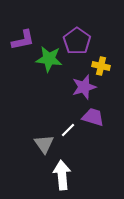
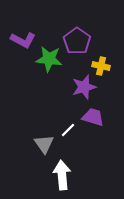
purple L-shape: rotated 40 degrees clockwise
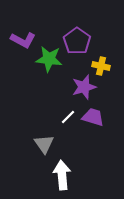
white line: moved 13 px up
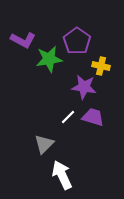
green star: rotated 16 degrees counterclockwise
purple star: rotated 25 degrees clockwise
gray triangle: rotated 20 degrees clockwise
white arrow: rotated 20 degrees counterclockwise
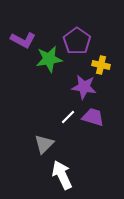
yellow cross: moved 1 px up
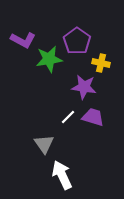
yellow cross: moved 2 px up
gray triangle: rotated 20 degrees counterclockwise
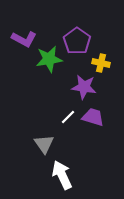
purple L-shape: moved 1 px right, 1 px up
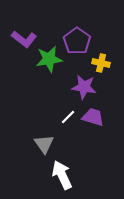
purple L-shape: rotated 10 degrees clockwise
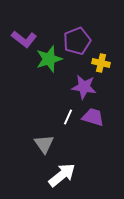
purple pentagon: rotated 16 degrees clockwise
green star: rotated 8 degrees counterclockwise
white line: rotated 21 degrees counterclockwise
white arrow: rotated 76 degrees clockwise
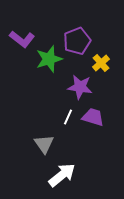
purple L-shape: moved 2 px left
yellow cross: rotated 36 degrees clockwise
purple star: moved 4 px left
